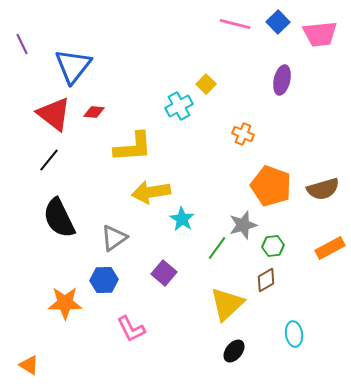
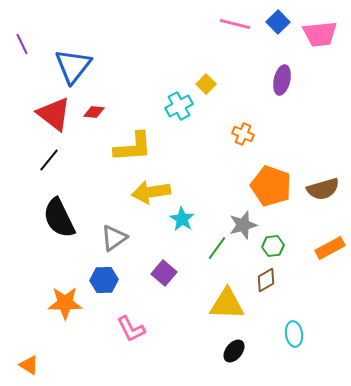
yellow triangle: rotated 45 degrees clockwise
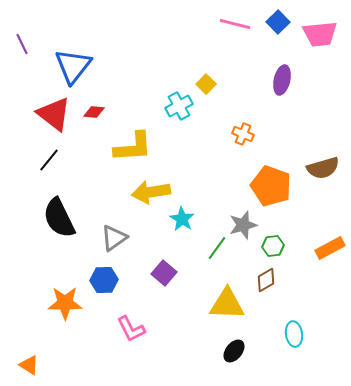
brown semicircle: moved 21 px up
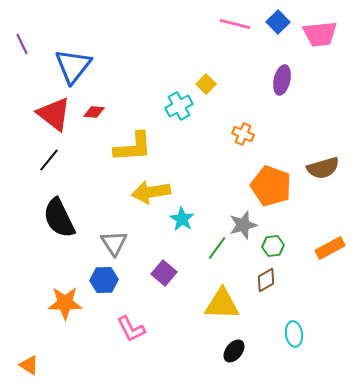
gray triangle: moved 5 px down; rotated 28 degrees counterclockwise
yellow triangle: moved 5 px left
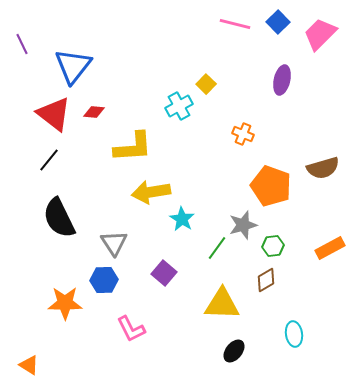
pink trapezoid: rotated 141 degrees clockwise
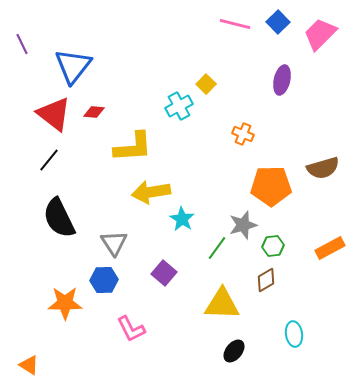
orange pentagon: rotated 21 degrees counterclockwise
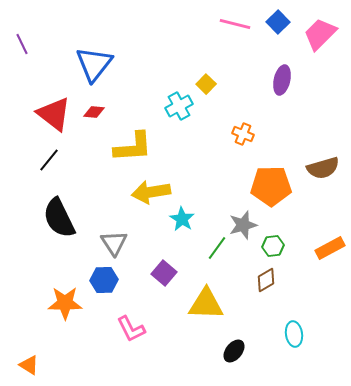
blue triangle: moved 21 px right, 2 px up
yellow triangle: moved 16 px left
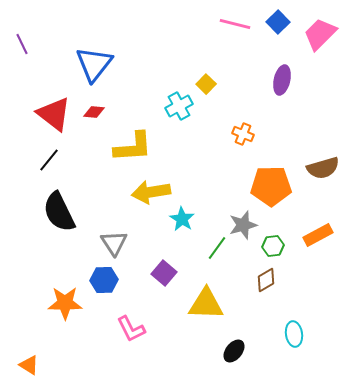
black semicircle: moved 6 px up
orange rectangle: moved 12 px left, 13 px up
